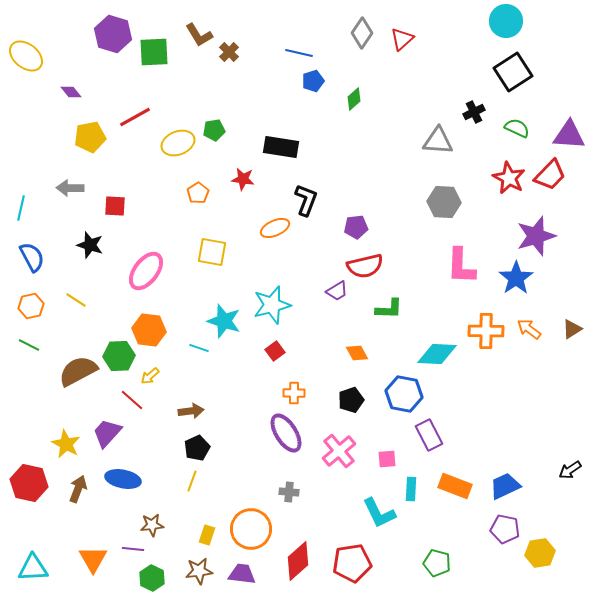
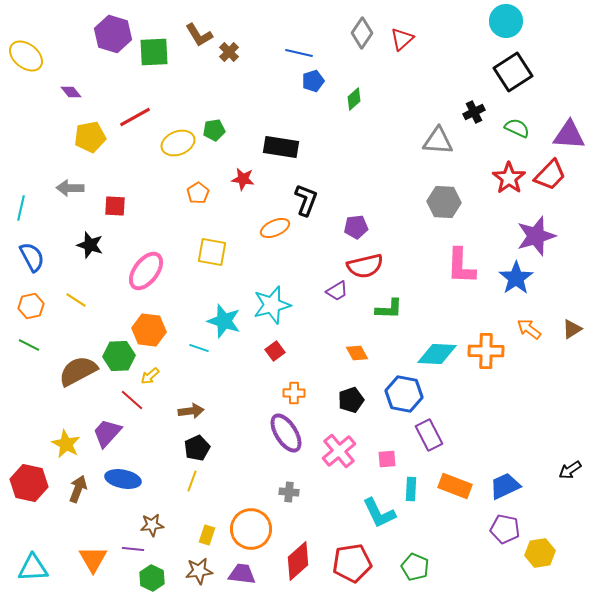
red star at (509, 178): rotated 8 degrees clockwise
orange cross at (486, 331): moved 20 px down
green pentagon at (437, 563): moved 22 px left, 4 px down; rotated 8 degrees clockwise
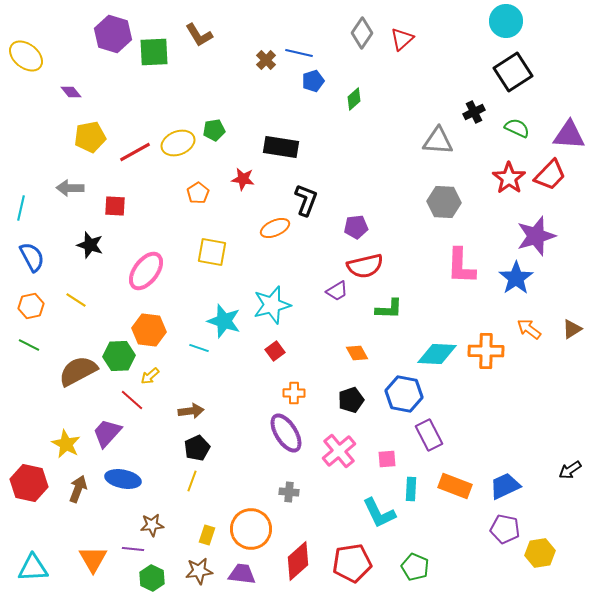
brown cross at (229, 52): moved 37 px right, 8 px down
red line at (135, 117): moved 35 px down
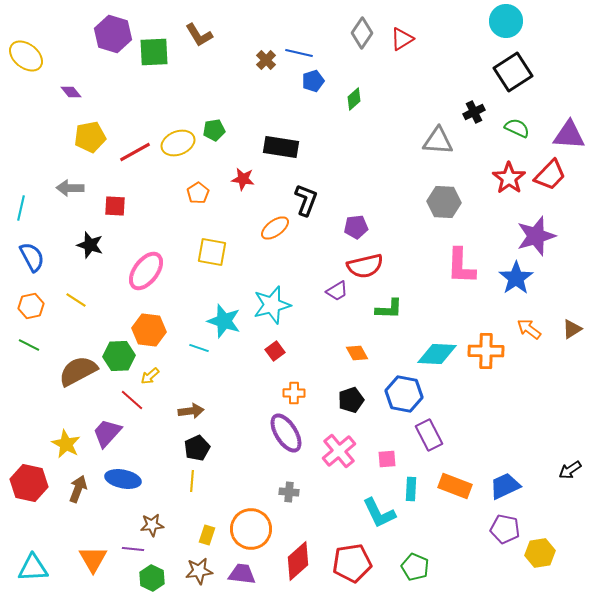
red triangle at (402, 39): rotated 10 degrees clockwise
orange ellipse at (275, 228): rotated 12 degrees counterclockwise
yellow line at (192, 481): rotated 15 degrees counterclockwise
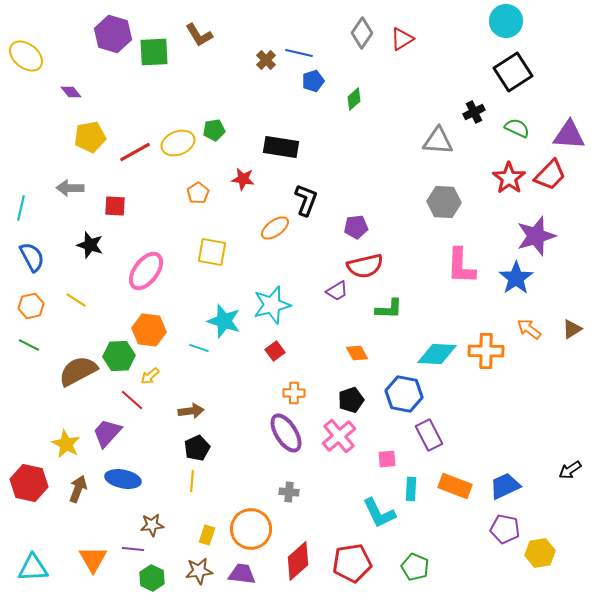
pink cross at (339, 451): moved 15 px up
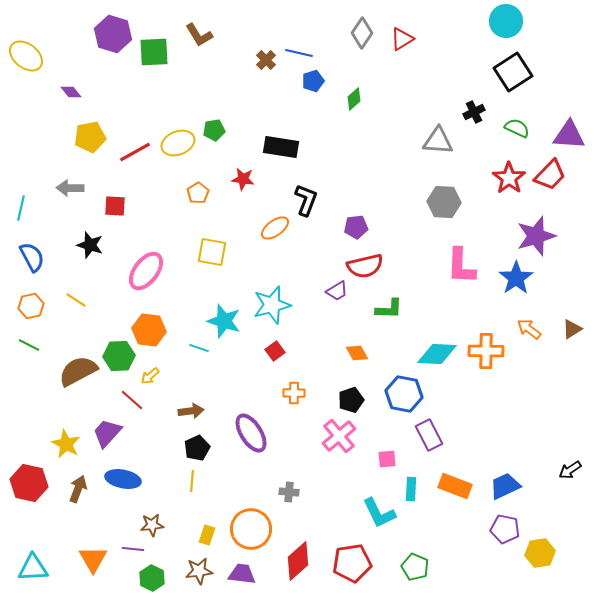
purple ellipse at (286, 433): moved 35 px left
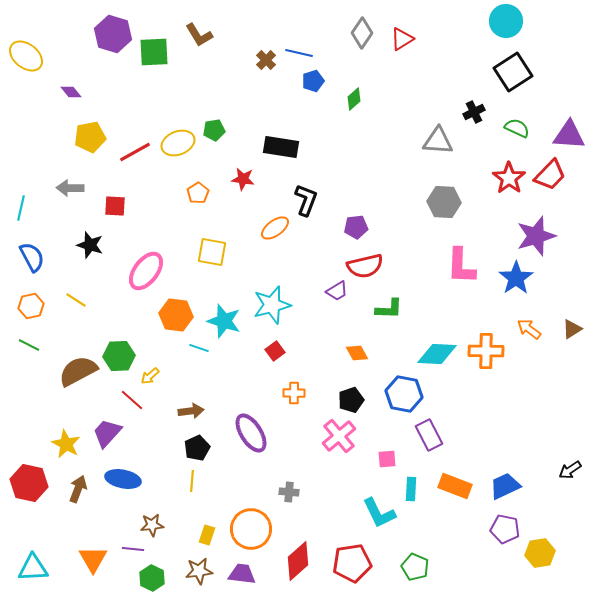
orange hexagon at (149, 330): moved 27 px right, 15 px up
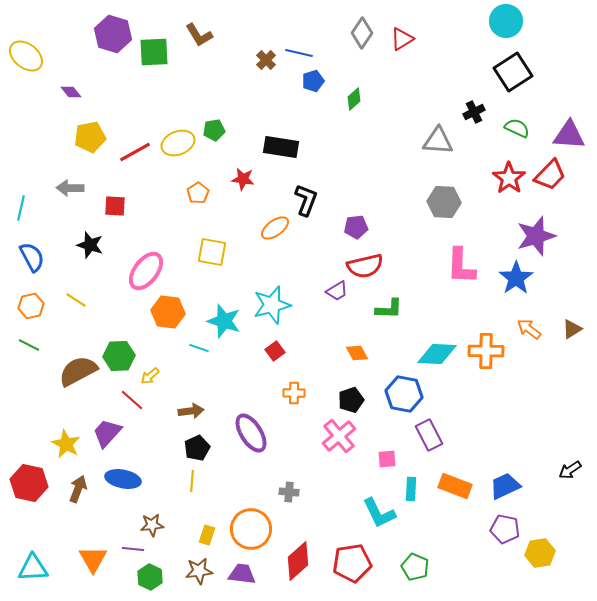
orange hexagon at (176, 315): moved 8 px left, 3 px up
green hexagon at (152, 578): moved 2 px left, 1 px up
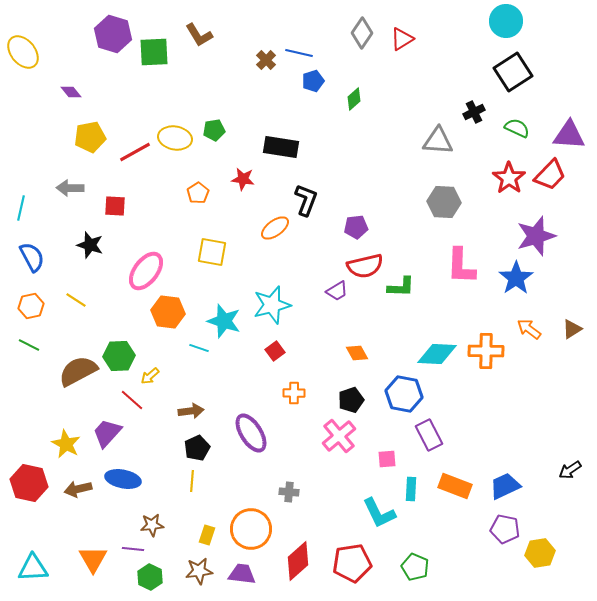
yellow ellipse at (26, 56): moved 3 px left, 4 px up; rotated 12 degrees clockwise
yellow ellipse at (178, 143): moved 3 px left, 5 px up; rotated 32 degrees clockwise
green L-shape at (389, 309): moved 12 px right, 22 px up
brown arrow at (78, 489): rotated 124 degrees counterclockwise
